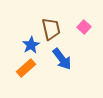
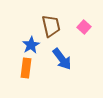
brown trapezoid: moved 3 px up
orange rectangle: rotated 42 degrees counterclockwise
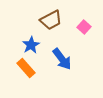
brown trapezoid: moved 6 px up; rotated 75 degrees clockwise
orange rectangle: rotated 48 degrees counterclockwise
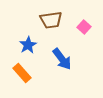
brown trapezoid: rotated 20 degrees clockwise
blue star: moved 3 px left
orange rectangle: moved 4 px left, 5 px down
